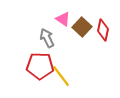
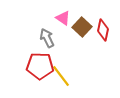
pink triangle: moved 1 px up
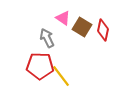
brown square: rotated 12 degrees counterclockwise
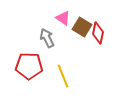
red diamond: moved 5 px left, 3 px down
red pentagon: moved 11 px left
yellow line: moved 2 px right; rotated 15 degrees clockwise
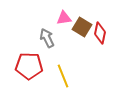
pink triangle: moved 1 px right; rotated 42 degrees counterclockwise
red diamond: moved 2 px right
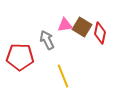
pink triangle: moved 1 px right, 7 px down
gray arrow: moved 2 px down
red pentagon: moved 9 px left, 9 px up
